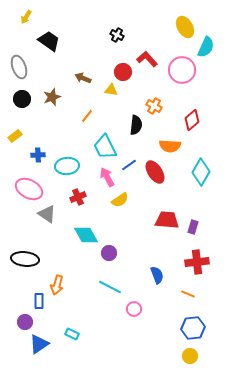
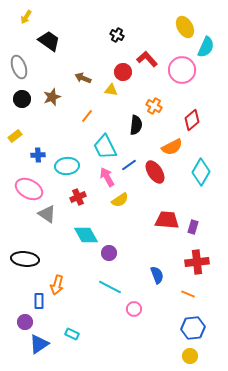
orange semicircle at (170, 146): moved 2 px right, 1 px down; rotated 30 degrees counterclockwise
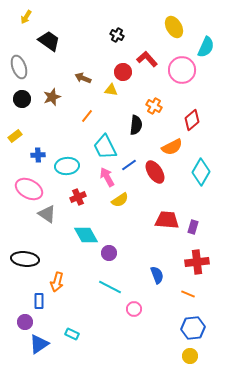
yellow ellipse at (185, 27): moved 11 px left
orange arrow at (57, 285): moved 3 px up
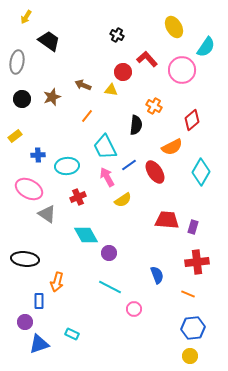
cyan semicircle at (206, 47): rotated 10 degrees clockwise
gray ellipse at (19, 67): moved 2 px left, 5 px up; rotated 30 degrees clockwise
brown arrow at (83, 78): moved 7 px down
yellow semicircle at (120, 200): moved 3 px right
blue triangle at (39, 344): rotated 15 degrees clockwise
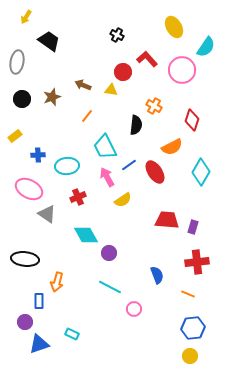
red diamond at (192, 120): rotated 30 degrees counterclockwise
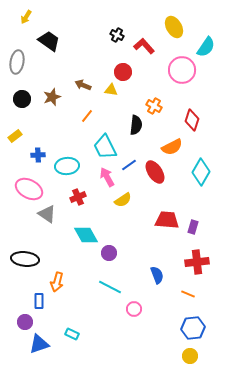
red L-shape at (147, 59): moved 3 px left, 13 px up
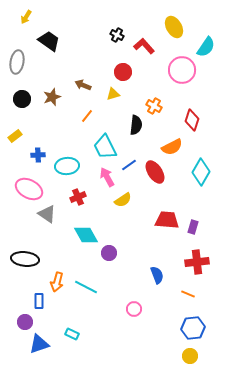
yellow triangle at (111, 90): moved 2 px right, 4 px down; rotated 24 degrees counterclockwise
cyan line at (110, 287): moved 24 px left
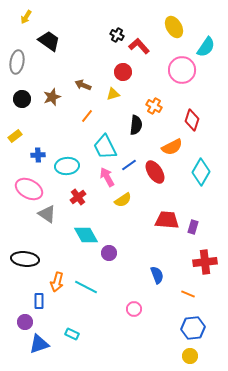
red L-shape at (144, 46): moved 5 px left
red cross at (78, 197): rotated 14 degrees counterclockwise
red cross at (197, 262): moved 8 px right
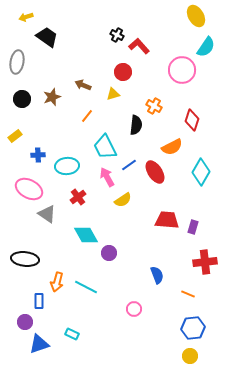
yellow arrow at (26, 17): rotated 40 degrees clockwise
yellow ellipse at (174, 27): moved 22 px right, 11 px up
black trapezoid at (49, 41): moved 2 px left, 4 px up
